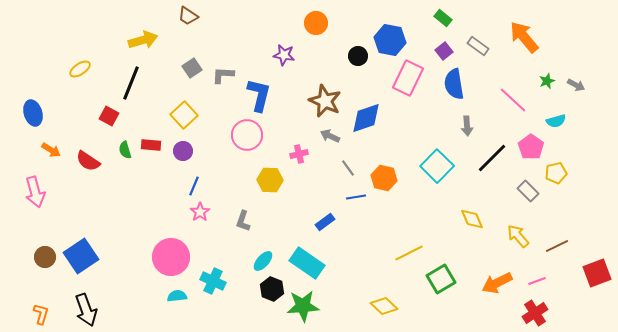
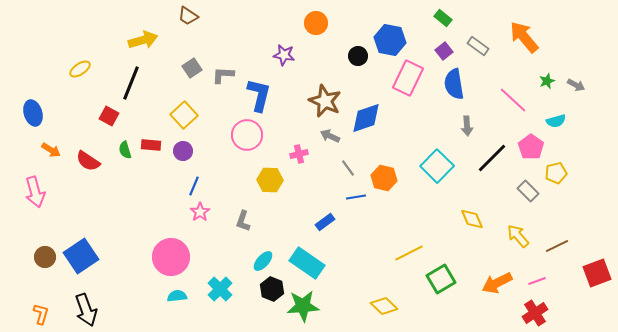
cyan cross at (213, 281): moved 7 px right, 8 px down; rotated 20 degrees clockwise
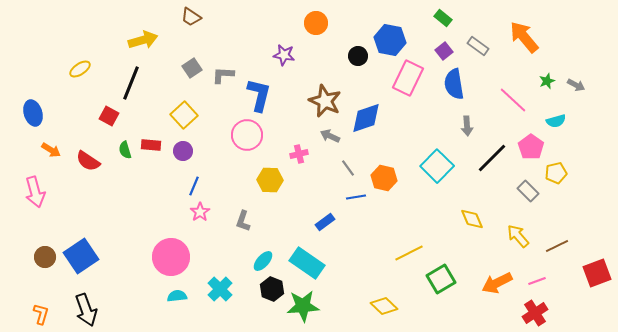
brown trapezoid at (188, 16): moved 3 px right, 1 px down
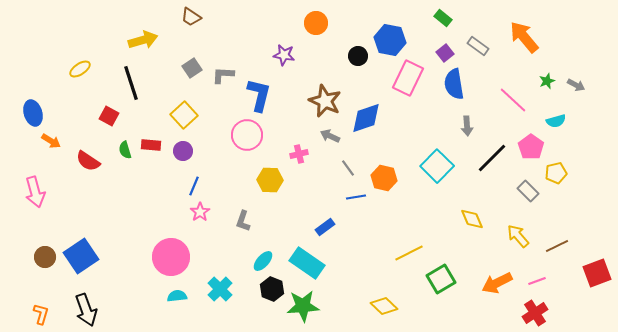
purple square at (444, 51): moved 1 px right, 2 px down
black line at (131, 83): rotated 40 degrees counterclockwise
orange arrow at (51, 150): moved 9 px up
blue rectangle at (325, 222): moved 5 px down
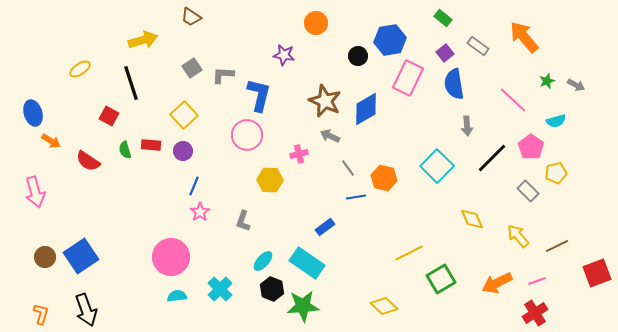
blue hexagon at (390, 40): rotated 20 degrees counterclockwise
blue diamond at (366, 118): moved 9 px up; rotated 12 degrees counterclockwise
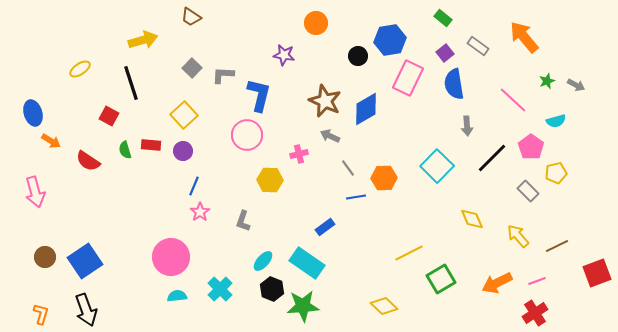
gray square at (192, 68): rotated 12 degrees counterclockwise
orange hexagon at (384, 178): rotated 15 degrees counterclockwise
blue square at (81, 256): moved 4 px right, 5 px down
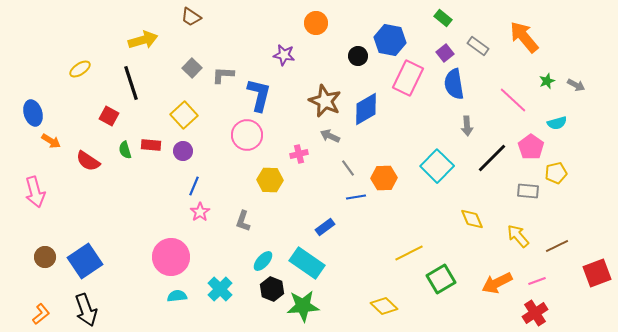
blue hexagon at (390, 40): rotated 20 degrees clockwise
cyan semicircle at (556, 121): moved 1 px right, 2 px down
gray rectangle at (528, 191): rotated 40 degrees counterclockwise
orange L-shape at (41, 314): rotated 35 degrees clockwise
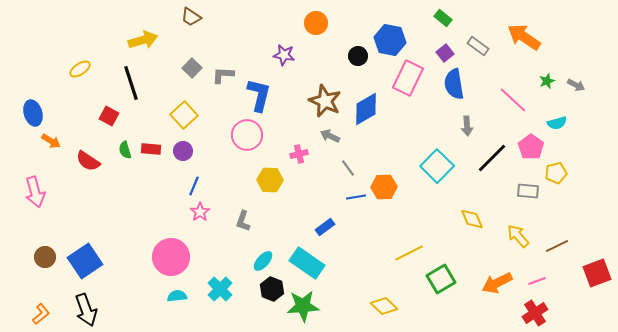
orange arrow at (524, 37): rotated 16 degrees counterclockwise
red rectangle at (151, 145): moved 4 px down
orange hexagon at (384, 178): moved 9 px down
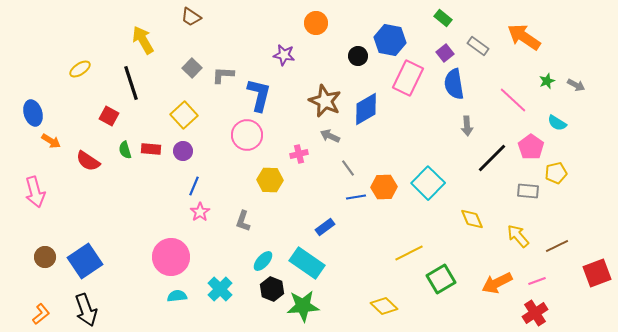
yellow arrow at (143, 40): rotated 104 degrees counterclockwise
cyan semicircle at (557, 123): rotated 48 degrees clockwise
cyan square at (437, 166): moved 9 px left, 17 px down
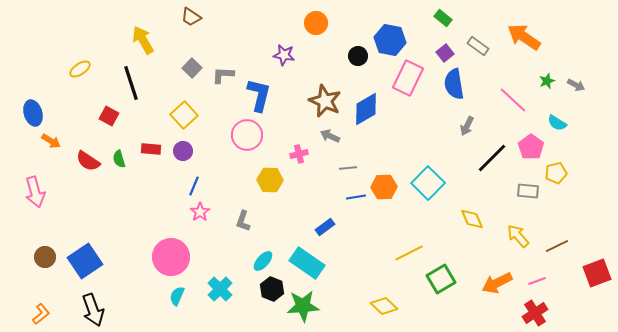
gray arrow at (467, 126): rotated 30 degrees clockwise
green semicircle at (125, 150): moved 6 px left, 9 px down
gray line at (348, 168): rotated 60 degrees counterclockwise
cyan semicircle at (177, 296): rotated 60 degrees counterclockwise
black arrow at (86, 310): moved 7 px right
